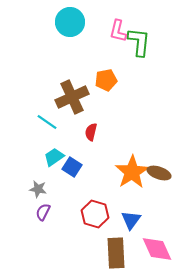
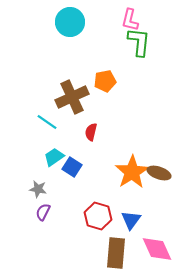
pink L-shape: moved 12 px right, 11 px up
orange pentagon: moved 1 px left, 1 px down
red hexagon: moved 3 px right, 2 px down
brown rectangle: rotated 8 degrees clockwise
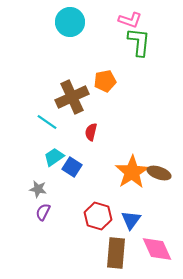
pink L-shape: rotated 85 degrees counterclockwise
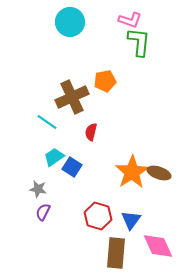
pink diamond: moved 1 px right, 3 px up
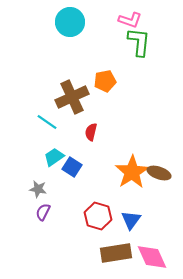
pink diamond: moved 6 px left, 11 px down
brown rectangle: rotated 76 degrees clockwise
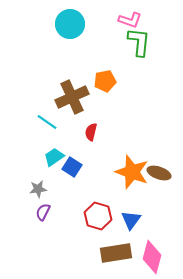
cyan circle: moved 2 px down
orange star: rotated 20 degrees counterclockwise
gray star: rotated 18 degrees counterclockwise
pink diamond: rotated 40 degrees clockwise
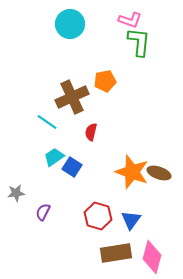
gray star: moved 22 px left, 4 px down
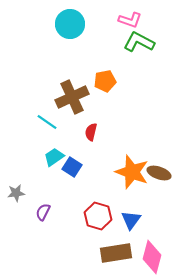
green L-shape: rotated 68 degrees counterclockwise
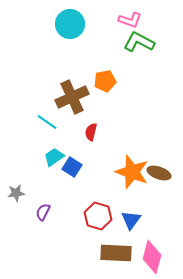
brown rectangle: rotated 12 degrees clockwise
